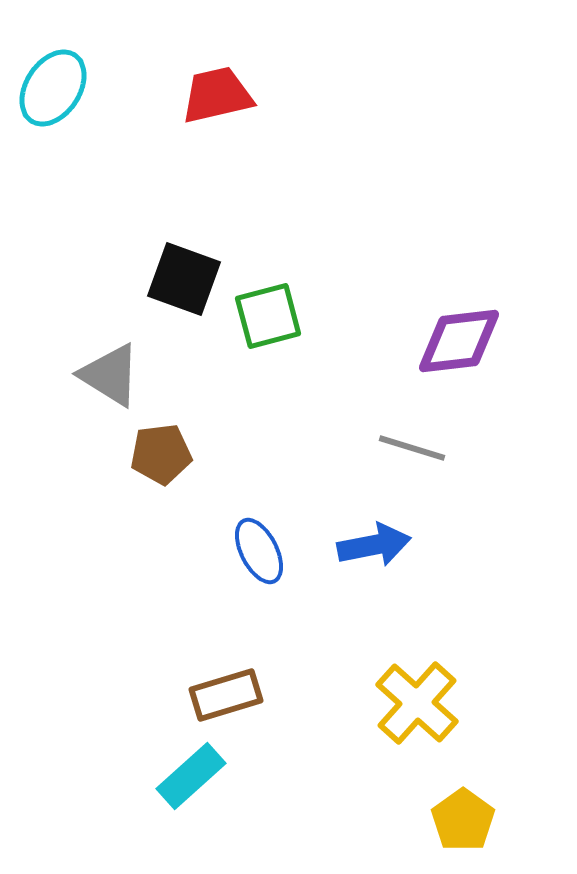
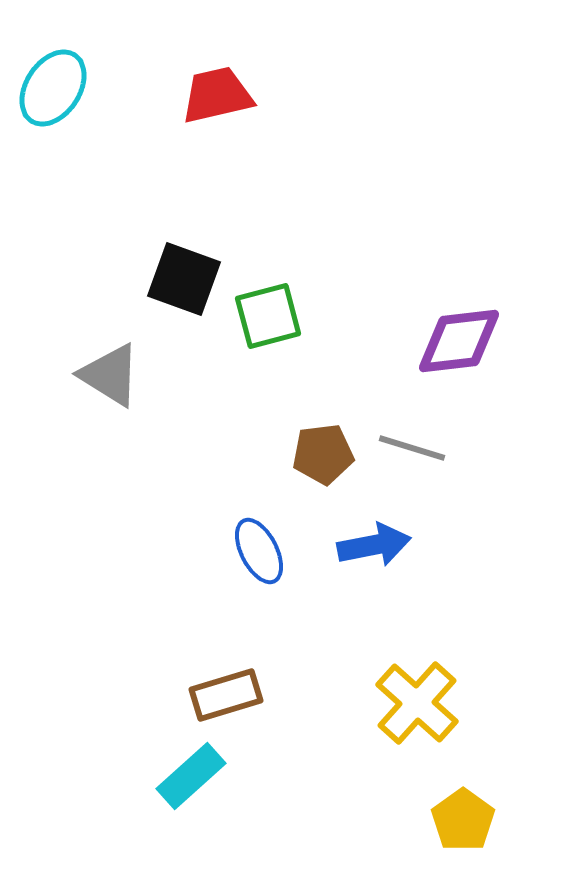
brown pentagon: moved 162 px right
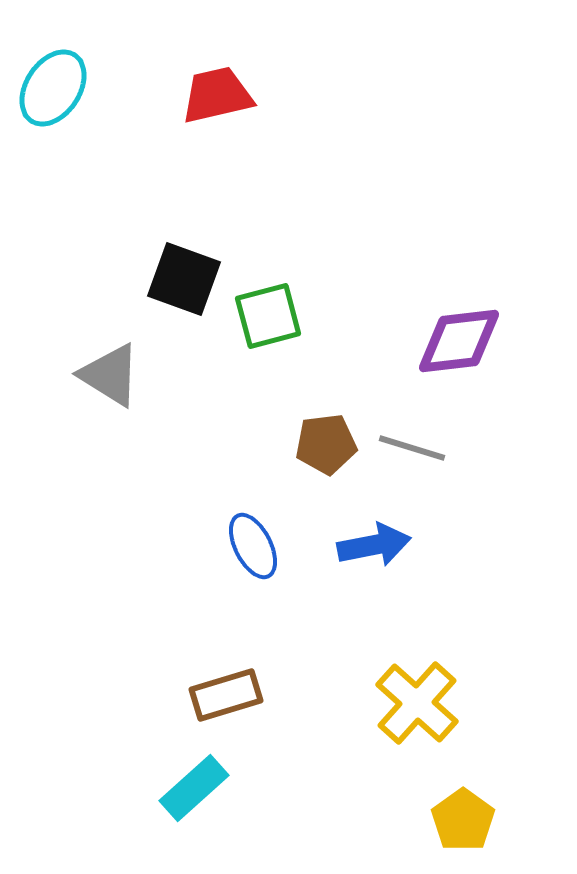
brown pentagon: moved 3 px right, 10 px up
blue ellipse: moved 6 px left, 5 px up
cyan rectangle: moved 3 px right, 12 px down
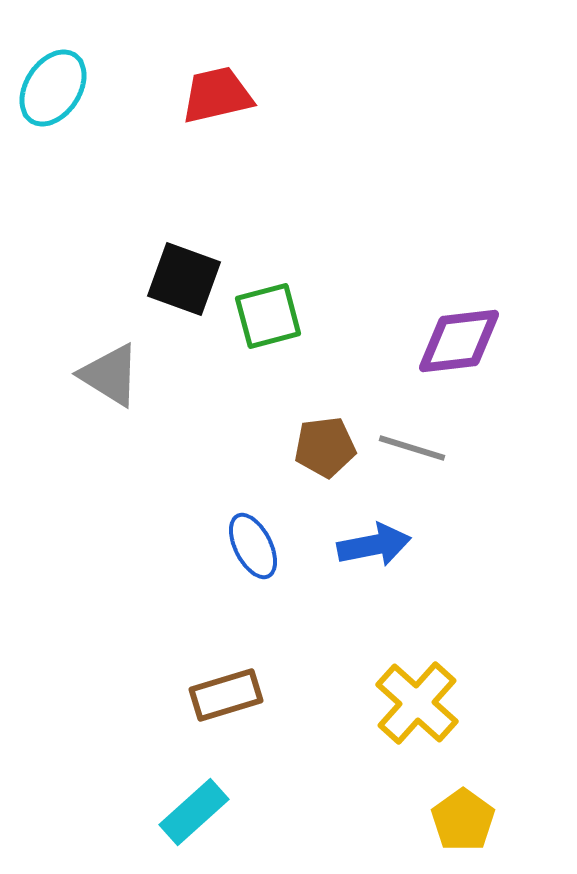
brown pentagon: moved 1 px left, 3 px down
cyan rectangle: moved 24 px down
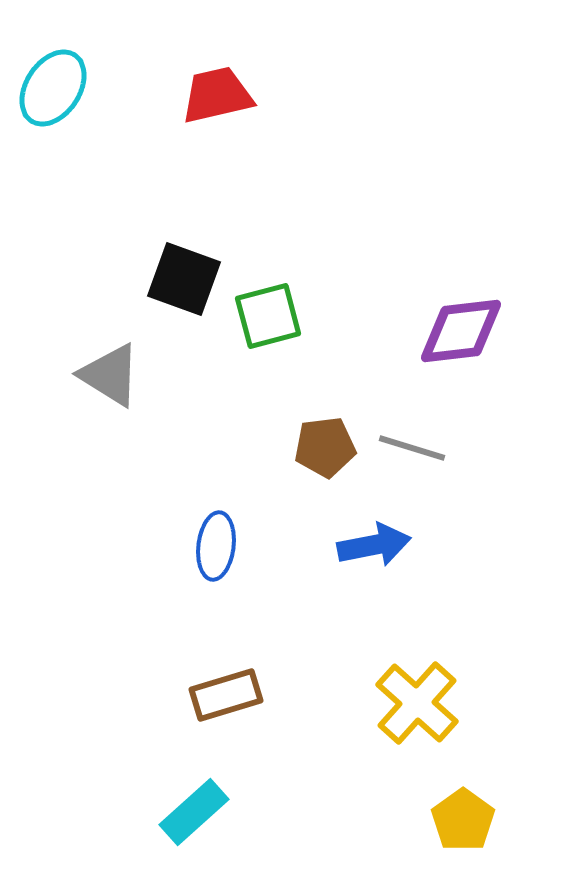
purple diamond: moved 2 px right, 10 px up
blue ellipse: moved 37 px left; rotated 34 degrees clockwise
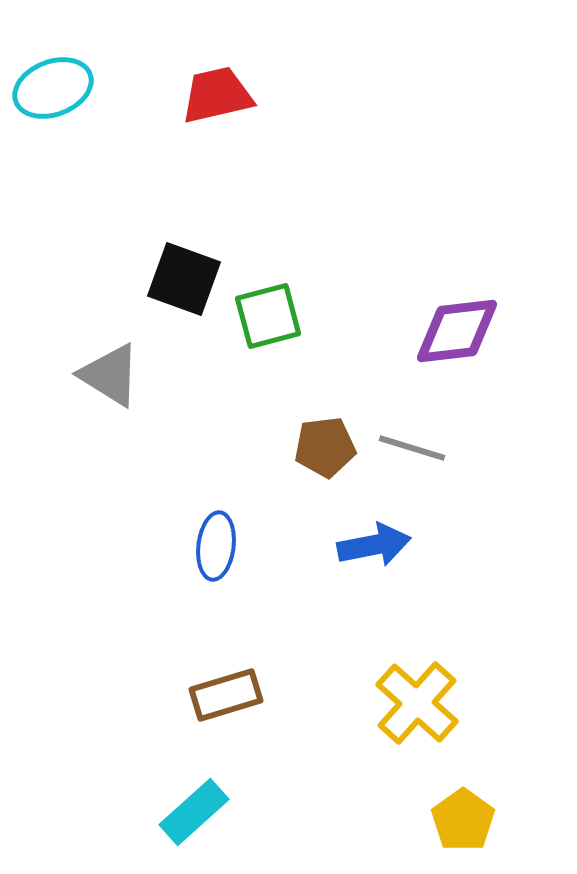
cyan ellipse: rotated 36 degrees clockwise
purple diamond: moved 4 px left
